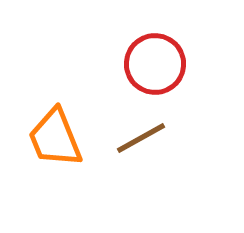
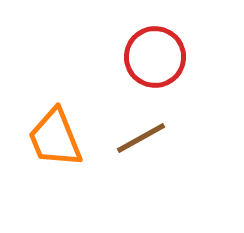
red circle: moved 7 px up
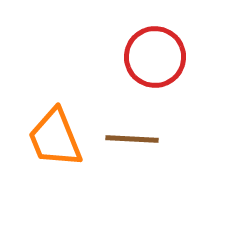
brown line: moved 9 px left, 1 px down; rotated 32 degrees clockwise
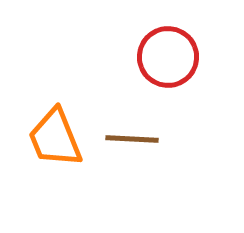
red circle: moved 13 px right
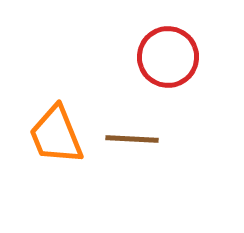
orange trapezoid: moved 1 px right, 3 px up
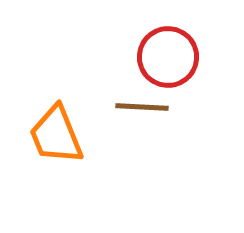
brown line: moved 10 px right, 32 px up
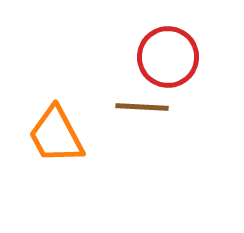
orange trapezoid: rotated 6 degrees counterclockwise
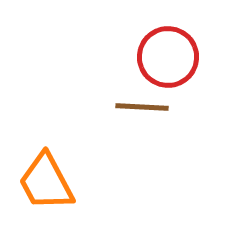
orange trapezoid: moved 10 px left, 47 px down
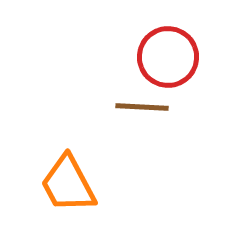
orange trapezoid: moved 22 px right, 2 px down
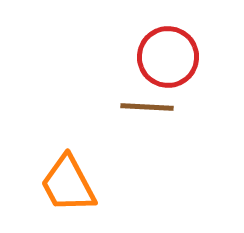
brown line: moved 5 px right
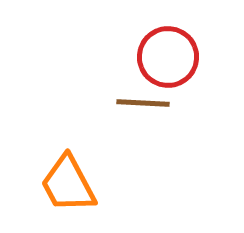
brown line: moved 4 px left, 4 px up
